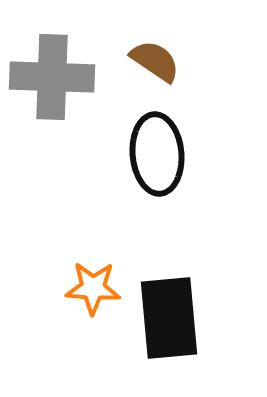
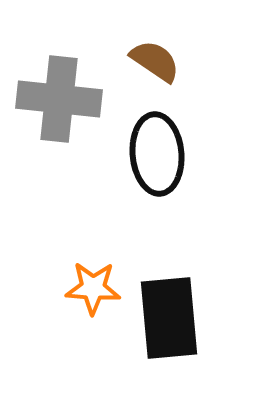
gray cross: moved 7 px right, 22 px down; rotated 4 degrees clockwise
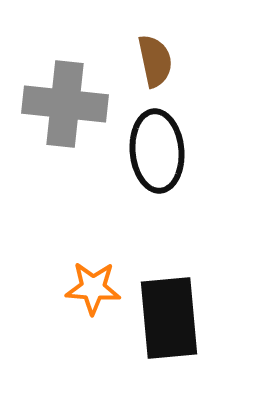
brown semicircle: rotated 44 degrees clockwise
gray cross: moved 6 px right, 5 px down
black ellipse: moved 3 px up
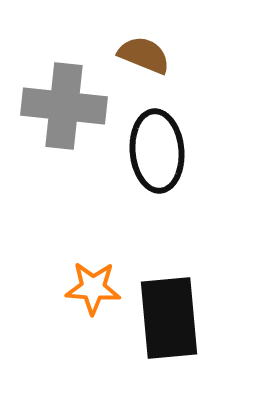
brown semicircle: moved 11 px left, 6 px up; rotated 56 degrees counterclockwise
gray cross: moved 1 px left, 2 px down
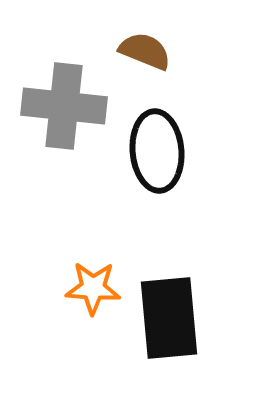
brown semicircle: moved 1 px right, 4 px up
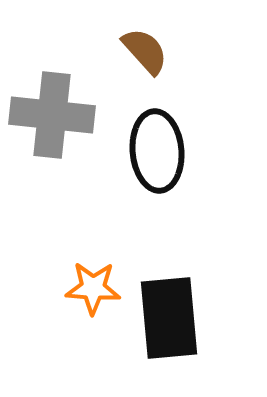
brown semicircle: rotated 26 degrees clockwise
gray cross: moved 12 px left, 9 px down
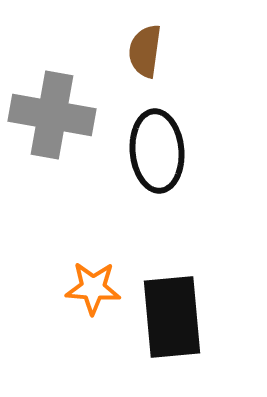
brown semicircle: rotated 130 degrees counterclockwise
gray cross: rotated 4 degrees clockwise
black rectangle: moved 3 px right, 1 px up
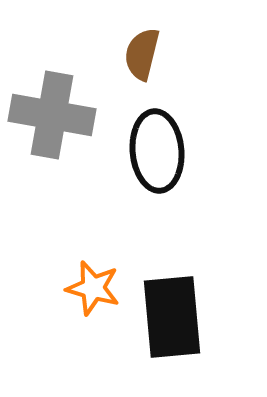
brown semicircle: moved 3 px left, 3 px down; rotated 6 degrees clockwise
orange star: rotated 12 degrees clockwise
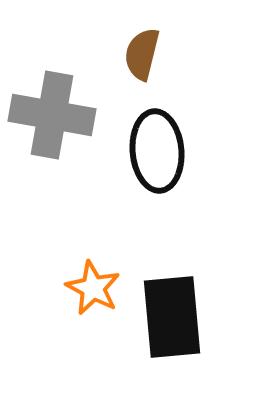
orange star: rotated 12 degrees clockwise
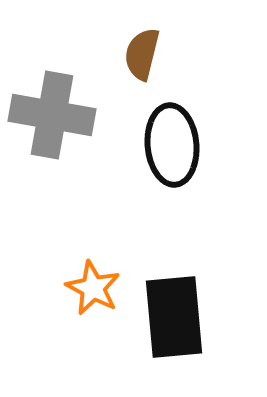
black ellipse: moved 15 px right, 6 px up
black rectangle: moved 2 px right
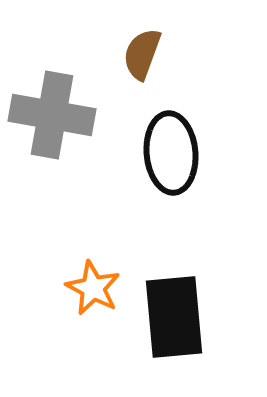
brown semicircle: rotated 6 degrees clockwise
black ellipse: moved 1 px left, 8 px down
